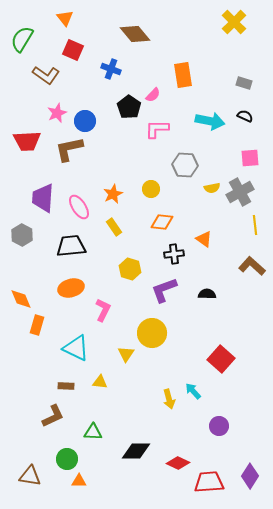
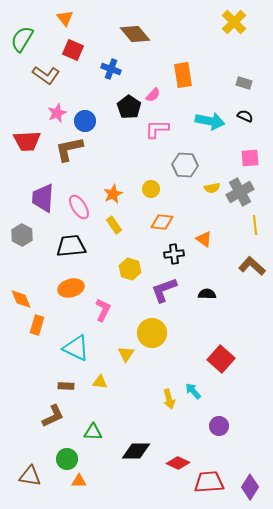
yellow rectangle at (114, 227): moved 2 px up
purple diamond at (250, 476): moved 11 px down
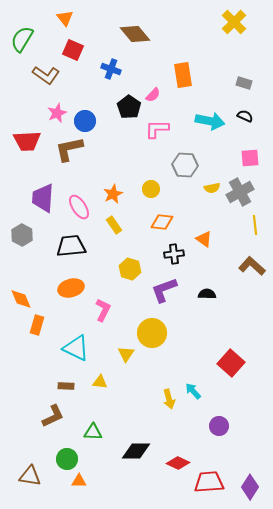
red square at (221, 359): moved 10 px right, 4 px down
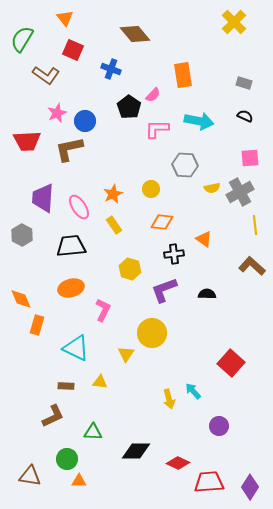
cyan arrow at (210, 121): moved 11 px left
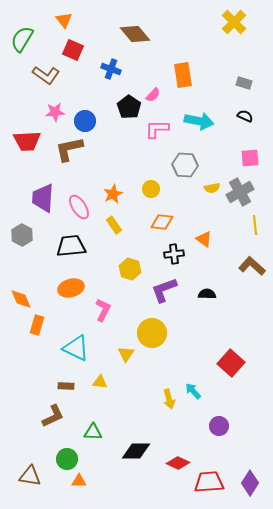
orange triangle at (65, 18): moved 1 px left, 2 px down
pink star at (57, 113): moved 2 px left, 1 px up; rotated 18 degrees clockwise
purple diamond at (250, 487): moved 4 px up
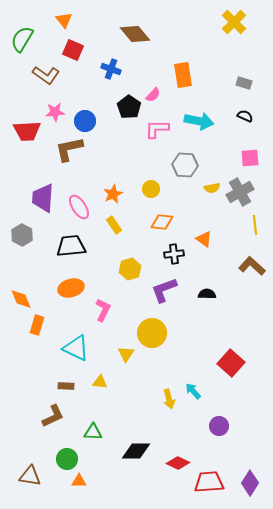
red trapezoid at (27, 141): moved 10 px up
yellow hexagon at (130, 269): rotated 25 degrees clockwise
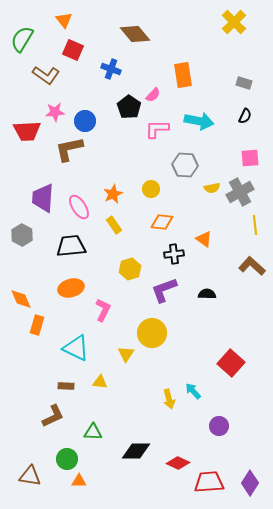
black semicircle at (245, 116): rotated 91 degrees clockwise
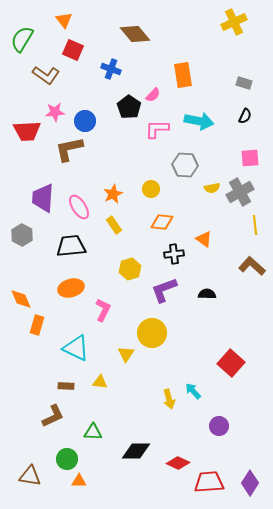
yellow cross at (234, 22): rotated 20 degrees clockwise
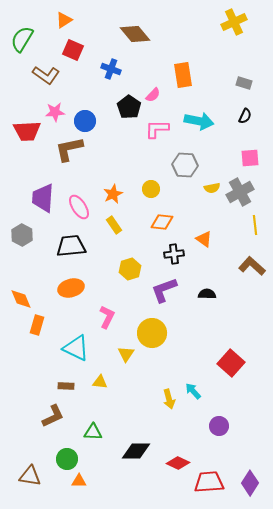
orange triangle at (64, 20): rotated 36 degrees clockwise
pink L-shape at (103, 310): moved 4 px right, 7 px down
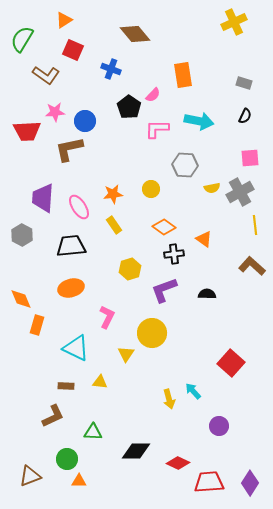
orange star at (113, 194): rotated 18 degrees clockwise
orange diamond at (162, 222): moved 2 px right, 5 px down; rotated 30 degrees clockwise
brown triangle at (30, 476): rotated 30 degrees counterclockwise
